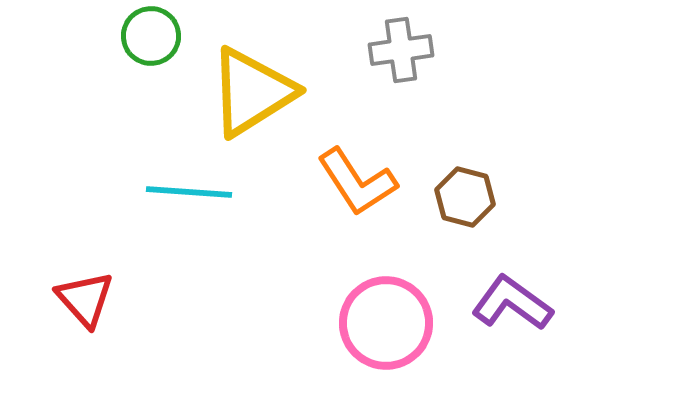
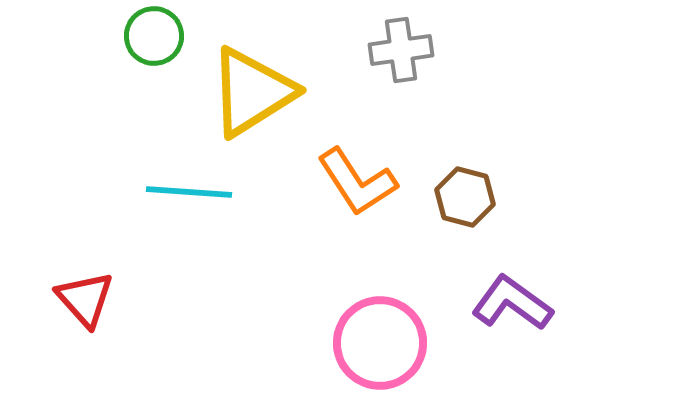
green circle: moved 3 px right
pink circle: moved 6 px left, 20 px down
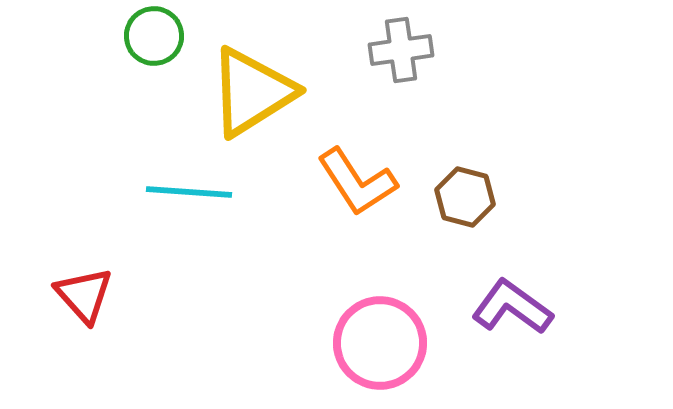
red triangle: moved 1 px left, 4 px up
purple L-shape: moved 4 px down
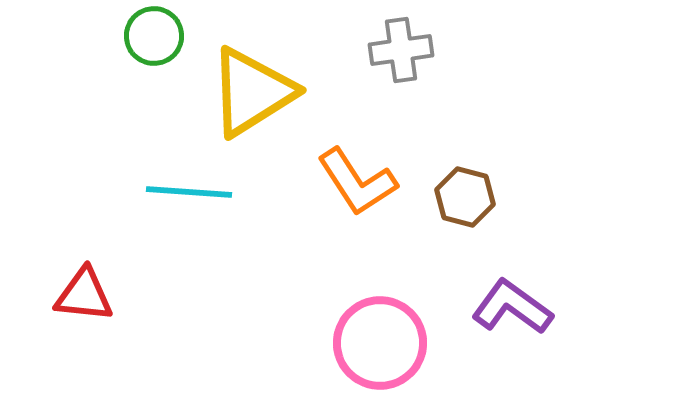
red triangle: rotated 42 degrees counterclockwise
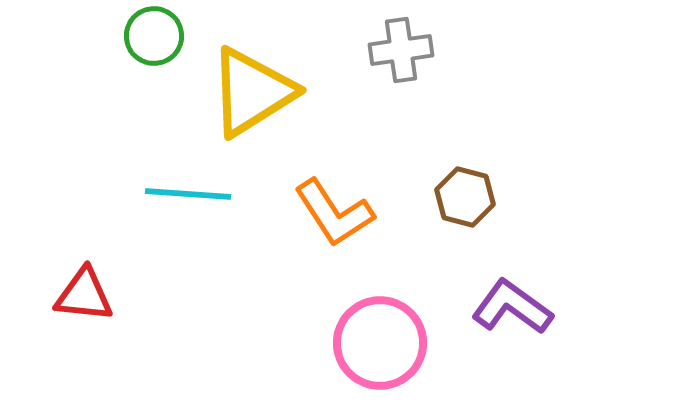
orange L-shape: moved 23 px left, 31 px down
cyan line: moved 1 px left, 2 px down
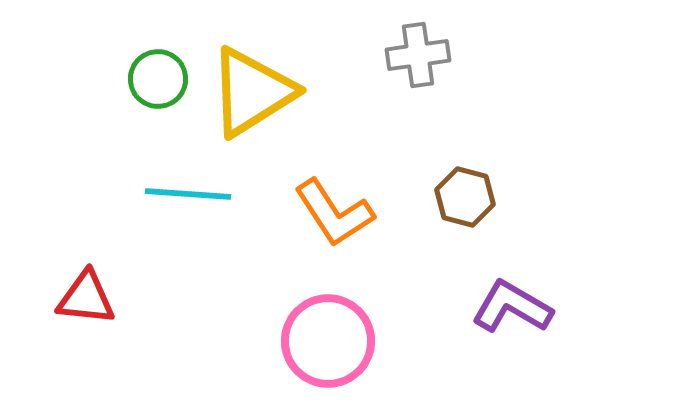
green circle: moved 4 px right, 43 px down
gray cross: moved 17 px right, 5 px down
red triangle: moved 2 px right, 3 px down
purple L-shape: rotated 6 degrees counterclockwise
pink circle: moved 52 px left, 2 px up
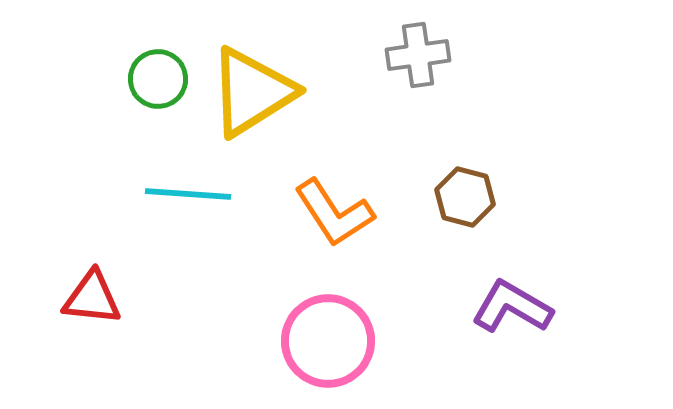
red triangle: moved 6 px right
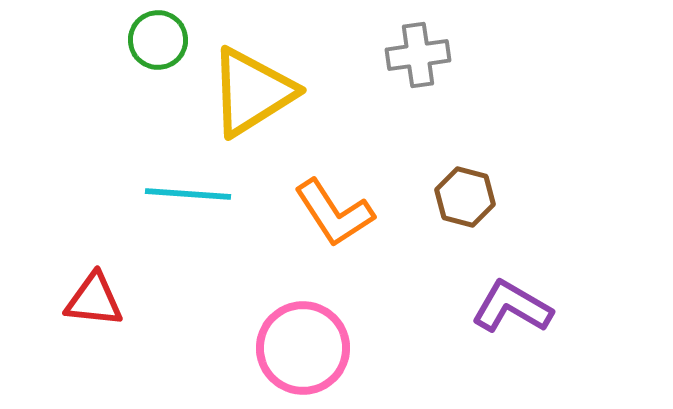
green circle: moved 39 px up
red triangle: moved 2 px right, 2 px down
pink circle: moved 25 px left, 7 px down
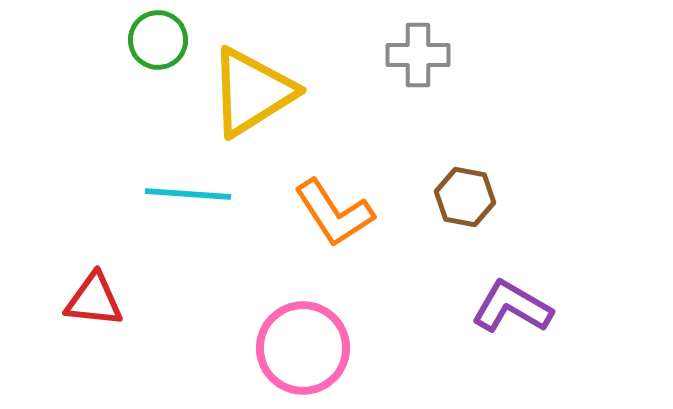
gray cross: rotated 8 degrees clockwise
brown hexagon: rotated 4 degrees counterclockwise
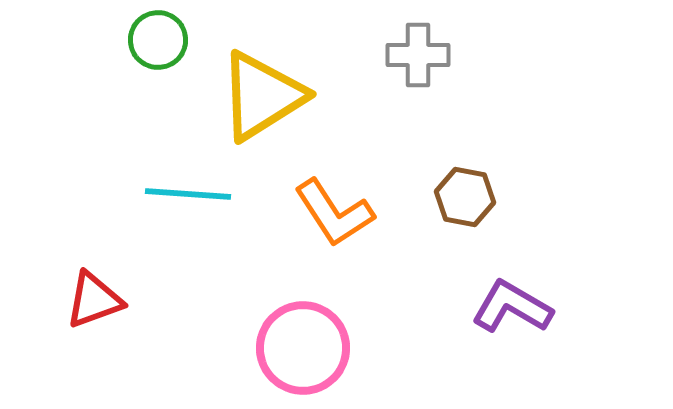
yellow triangle: moved 10 px right, 4 px down
red triangle: rotated 26 degrees counterclockwise
